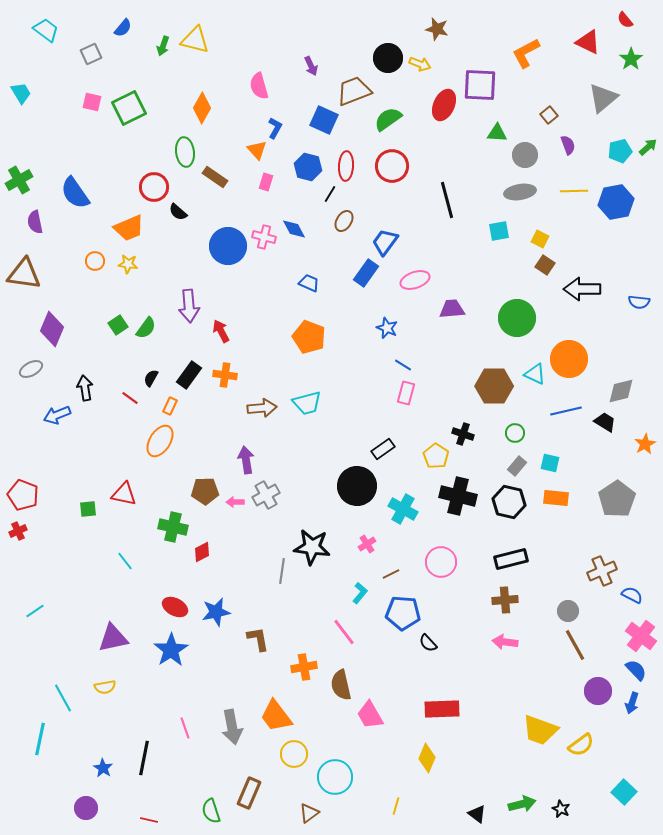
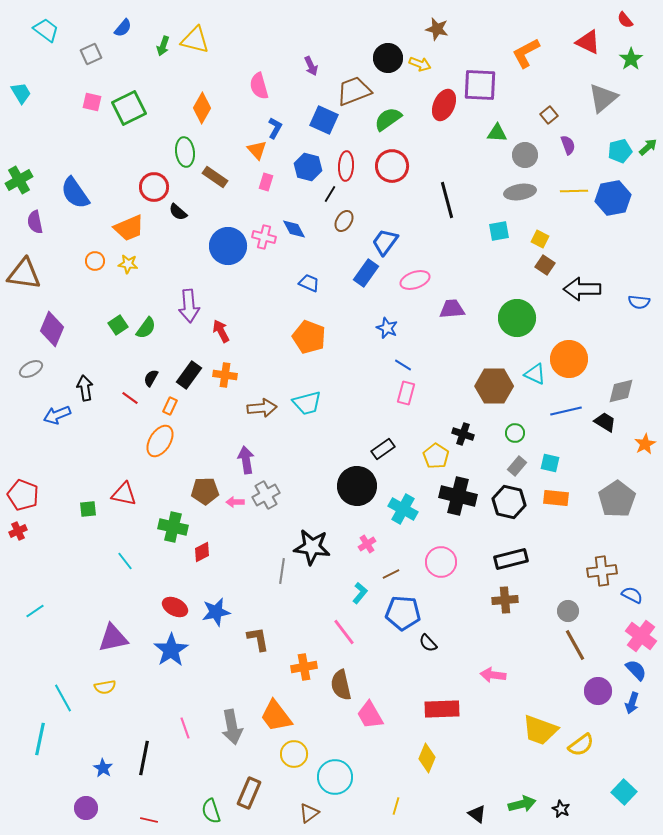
blue hexagon at (616, 202): moved 3 px left, 4 px up
brown cross at (602, 571): rotated 16 degrees clockwise
pink arrow at (505, 642): moved 12 px left, 33 px down
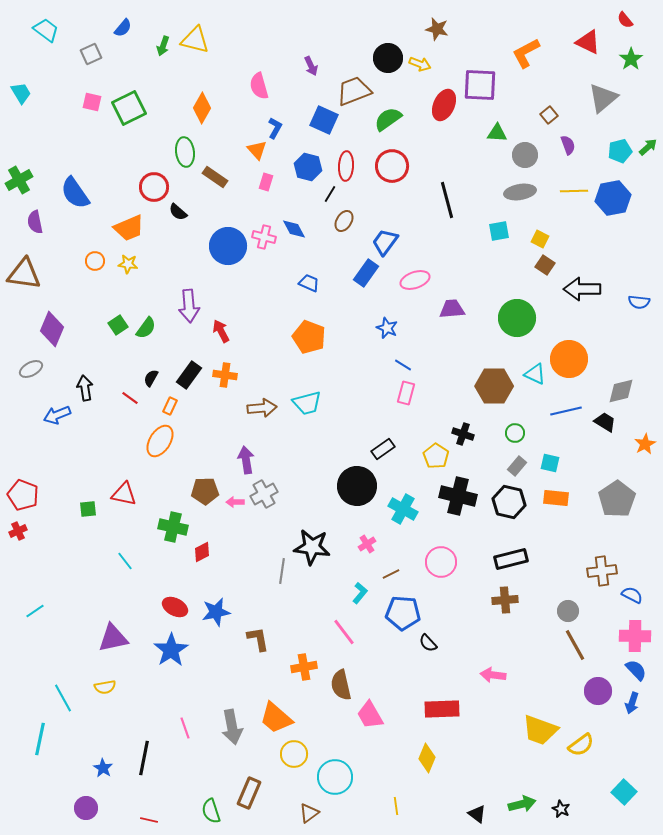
gray cross at (266, 495): moved 2 px left, 1 px up
pink cross at (641, 636): moved 6 px left; rotated 36 degrees counterclockwise
orange trapezoid at (276, 716): moved 2 px down; rotated 12 degrees counterclockwise
yellow line at (396, 806): rotated 24 degrees counterclockwise
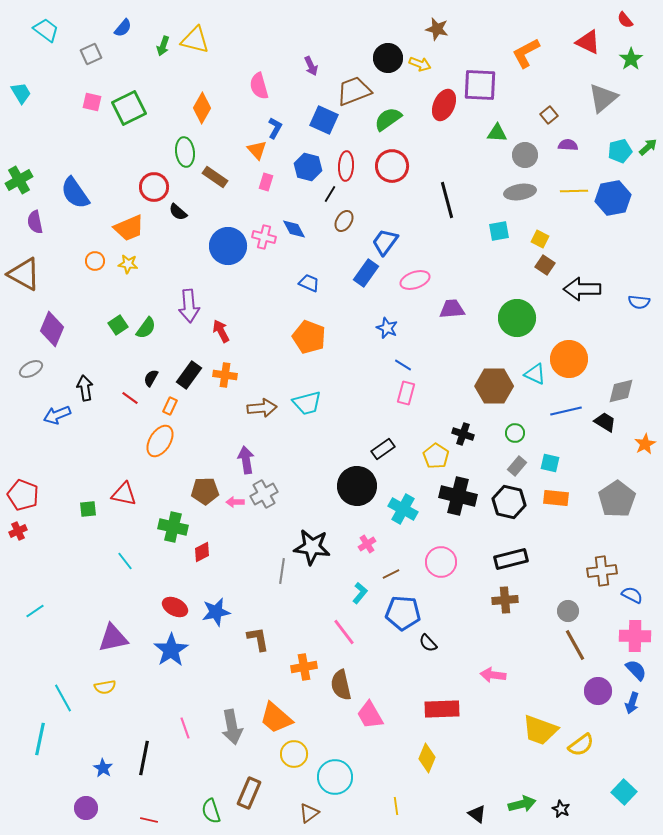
purple semicircle at (568, 145): rotated 66 degrees counterclockwise
brown triangle at (24, 274): rotated 21 degrees clockwise
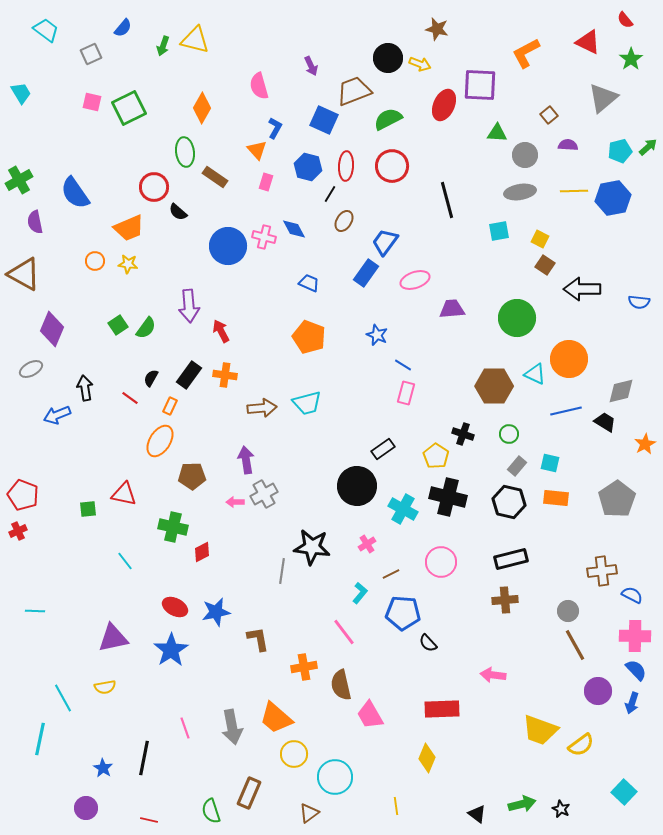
green semicircle at (388, 119): rotated 8 degrees clockwise
blue star at (387, 328): moved 10 px left, 7 px down
green circle at (515, 433): moved 6 px left, 1 px down
brown pentagon at (205, 491): moved 13 px left, 15 px up
black cross at (458, 496): moved 10 px left, 1 px down
cyan line at (35, 611): rotated 36 degrees clockwise
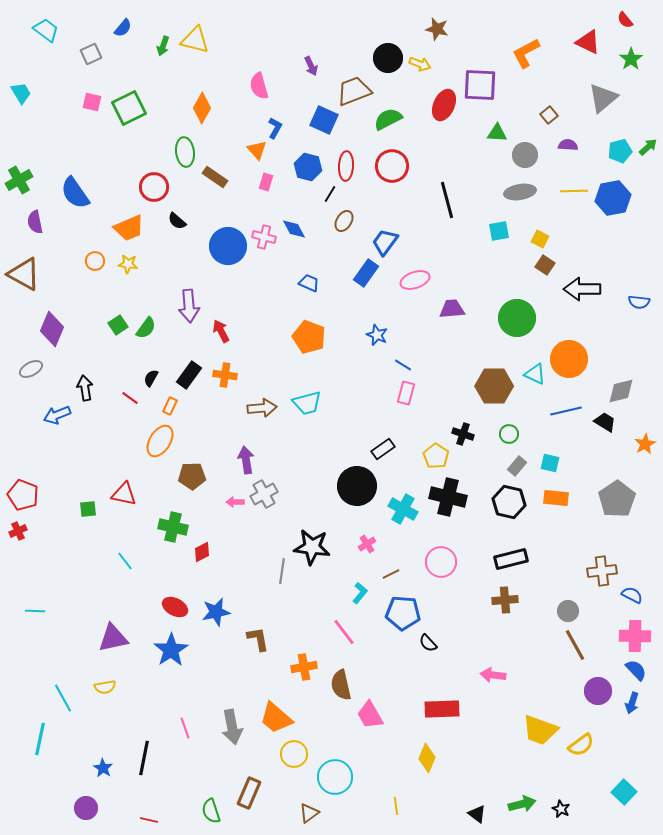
black semicircle at (178, 212): moved 1 px left, 9 px down
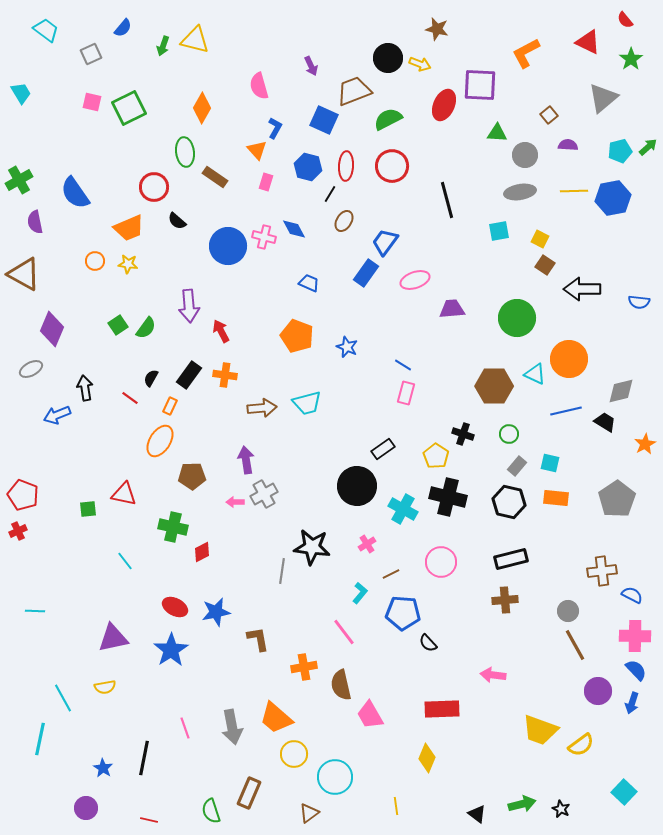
blue star at (377, 335): moved 30 px left, 12 px down
orange pentagon at (309, 337): moved 12 px left, 1 px up
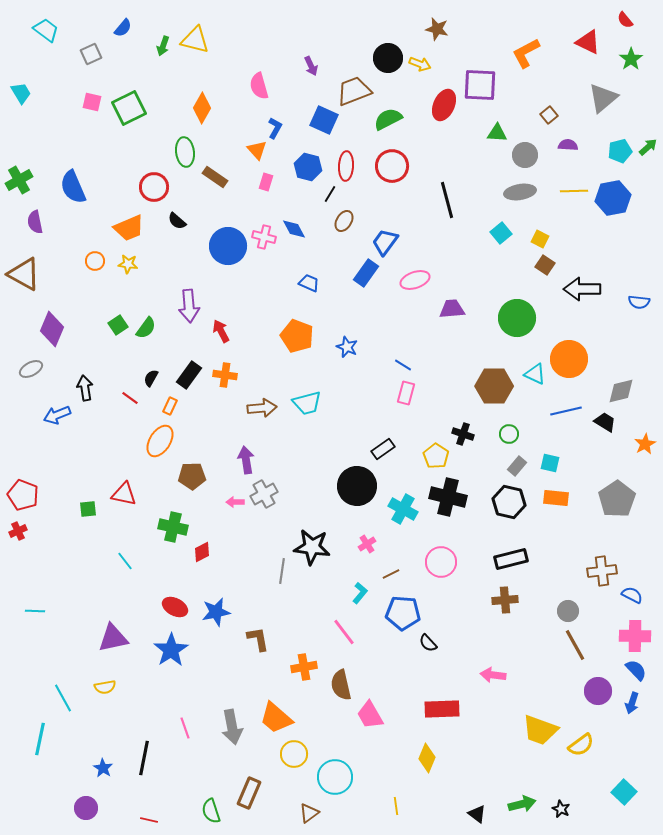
blue semicircle at (75, 193): moved 2 px left, 6 px up; rotated 12 degrees clockwise
cyan square at (499, 231): moved 2 px right, 2 px down; rotated 30 degrees counterclockwise
